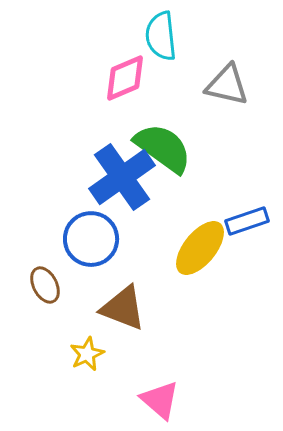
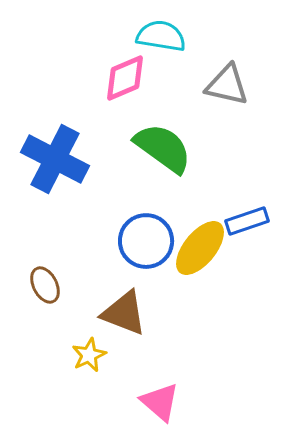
cyan semicircle: rotated 105 degrees clockwise
blue cross: moved 67 px left, 18 px up; rotated 28 degrees counterclockwise
blue circle: moved 55 px right, 2 px down
brown triangle: moved 1 px right, 5 px down
yellow star: moved 2 px right, 1 px down
pink triangle: moved 2 px down
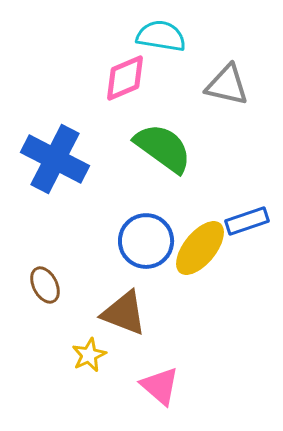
pink triangle: moved 16 px up
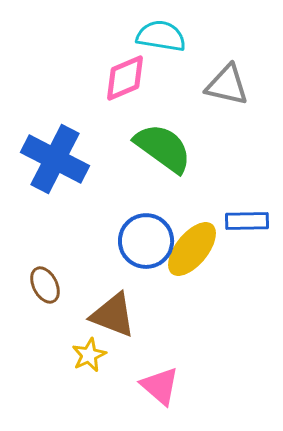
blue rectangle: rotated 18 degrees clockwise
yellow ellipse: moved 8 px left, 1 px down
brown triangle: moved 11 px left, 2 px down
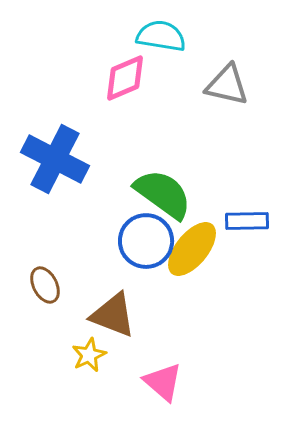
green semicircle: moved 46 px down
pink triangle: moved 3 px right, 4 px up
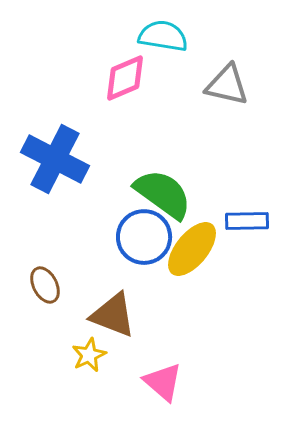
cyan semicircle: moved 2 px right
blue circle: moved 2 px left, 4 px up
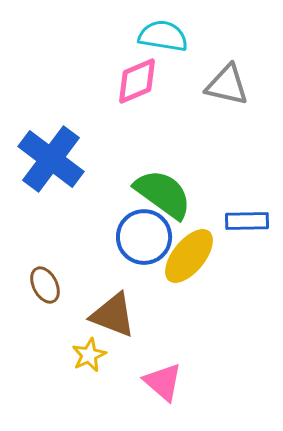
pink diamond: moved 12 px right, 3 px down
blue cross: moved 4 px left; rotated 10 degrees clockwise
yellow ellipse: moved 3 px left, 7 px down
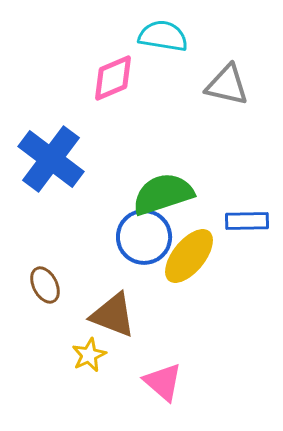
pink diamond: moved 24 px left, 3 px up
green semicircle: rotated 54 degrees counterclockwise
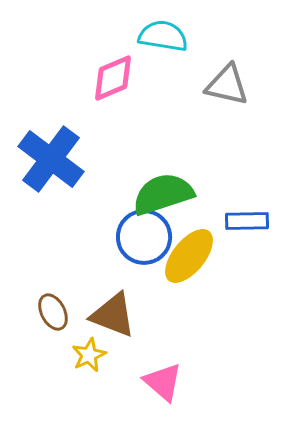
brown ellipse: moved 8 px right, 27 px down
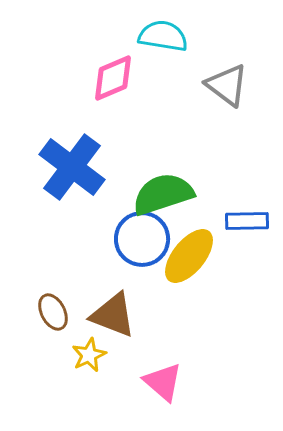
gray triangle: rotated 24 degrees clockwise
blue cross: moved 21 px right, 8 px down
blue circle: moved 2 px left, 2 px down
